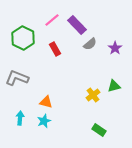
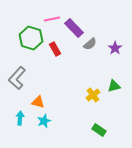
pink line: moved 1 px up; rotated 28 degrees clockwise
purple rectangle: moved 3 px left, 3 px down
green hexagon: moved 8 px right; rotated 10 degrees counterclockwise
gray L-shape: rotated 70 degrees counterclockwise
orange triangle: moved 8 px left
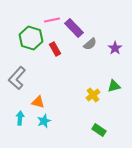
pink line: moved 1 px down
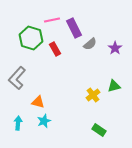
purple rectangle: rotated 18 degrees clockwise
cyan arrow: moved 2 px left, 5 px down
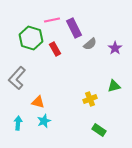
yellow cross: moved 3 px left, 4 px down; rotated 16 degrees clockwise
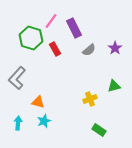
pink line: moved 1 px left, 1 px down; rotated 42 degrees counterclockwise
gray semicircle: moved 1 px left, 6 px down
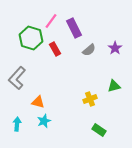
cyan arrow: moved 1 px left, 1 px down
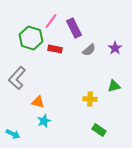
red rectangle: rotated 48 degrees counterclockwise
yellow cross: rotated 24 degrees clockwise
cyan arrow: moved 4 px left, 10 px down; rotated 112 degrees clockwise
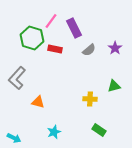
green hexagon: moved 1 px right
cyan star: moved 10 px right, 11 px down
cyan arrow: moved 1 px right, 4 px down
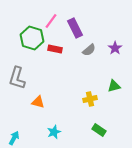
purple rectangle: moved 1 px right
gray L-shape: rotated 25 degrees counterclockwise
yellow cross: rotated 16 degrees counterclockwise
cyan arrow: rotated 88 degrees counterclockwise
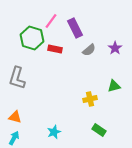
orange triangle: moved 23 px left, 15 px down
